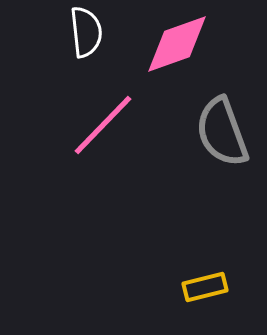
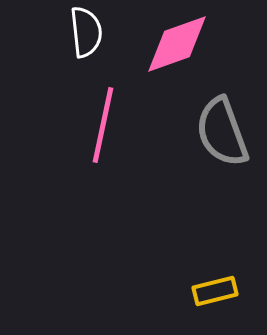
pink line: rotated 32 degrees counterclockwise
yellow rectangle: moved 10 px right, 4 px down
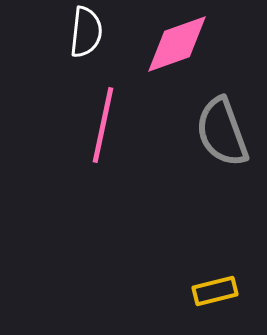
white semicircle: rotated 12 degrees clockwise
